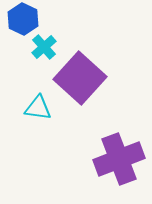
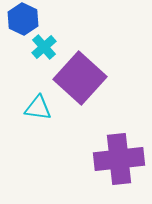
purple cross: rotated 15 degrees clockwise
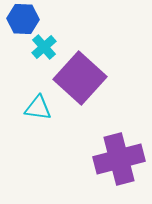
blue hexagon: rotated 24 degrees counterclockwise
purple cross: rotated 9 degrees counterclockwise
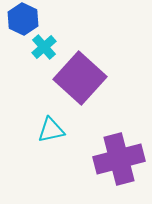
blue hexagon: rotated 24 degrees clockwise
cyan triangle: moved 13 px right, 22 px down; rotated 20 degrees counterclockwise
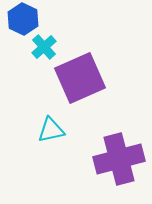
purple square: rotated 24 degrees clockwise
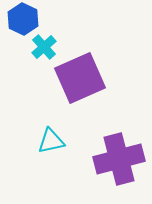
cyan triangle: moved 11 px down
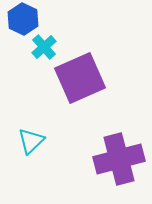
cyan triangle: moved 20 px left; rotated 32 degrees counterclockwise
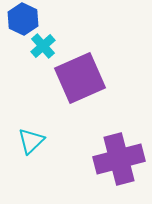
cyan cross: moved 1 px left, 1 px up
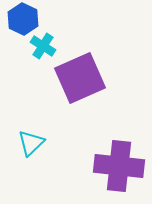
cyan cross: rotated 15 degrees counterclockwise
cyan triangle: moved 2 px down
purple cross: moved 7 px down; rotated 21 degrees clockwise
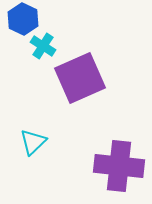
cyan triangle: moved 2 px right, 1 px up
